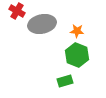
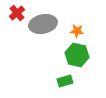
red cross: moved 2 px down; rotated 21 degrees clockwise
gray ellipse: moved 1 px right
green hexagon: rotated 10 degrees counterclockwise
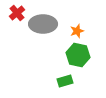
gray ellipse: rotated 12 degrees clockwise
orange star: rotated 24 degrees counterclockwise
green hexagon: moved 1 px right
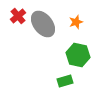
red cross: moved 1 px right, 3 px down
gray ellipse: rotated 52 degrees clockwise
orange star: moved 1 px left, 9 px up
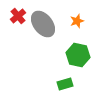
orange star: moved 1 px right, 1 px up
green rectangle: moved 3 px down
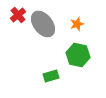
red cross: moved 1 px up
orange star: moved 3 px down
green rectangle: moved 14 px left, 8 px up
